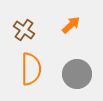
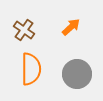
orange arrow: moved 2 px down
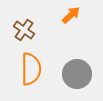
orange arrow: moved 12 px up
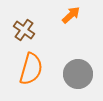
orange semicircle: rotated 16 degrees clockwise
gray circle: moved 1 px right
